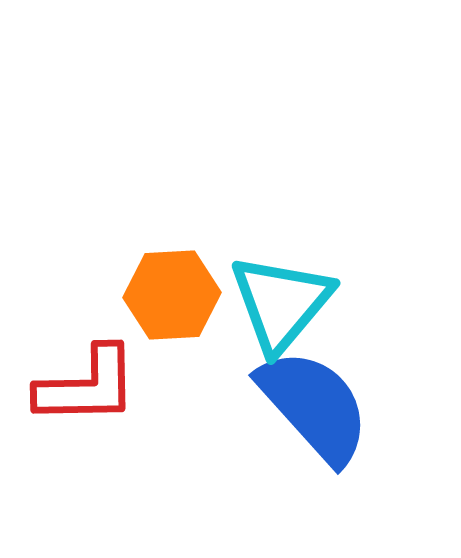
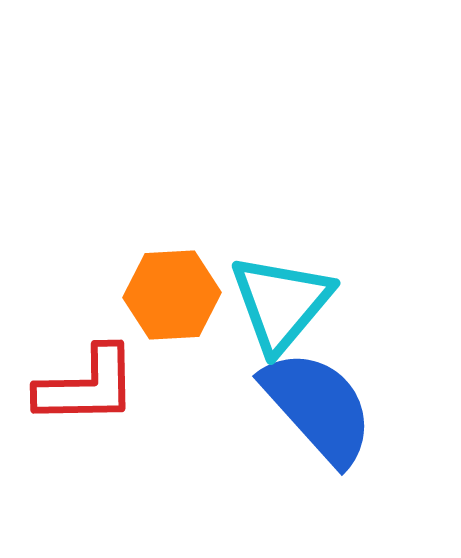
blue semicircle: moved 4 px right, 1 px down
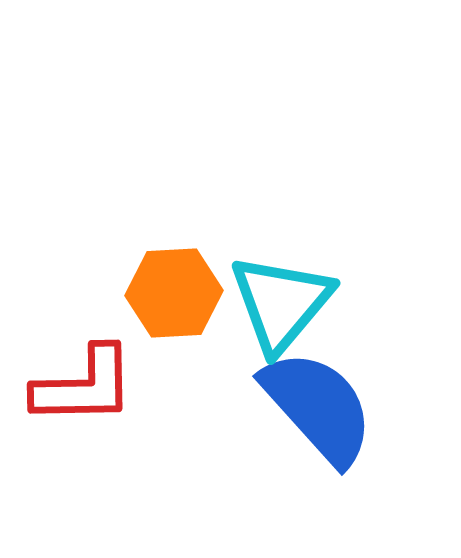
orange hexagon: moved 2 px right, 2 px up
red L-shape: moved 3 px left
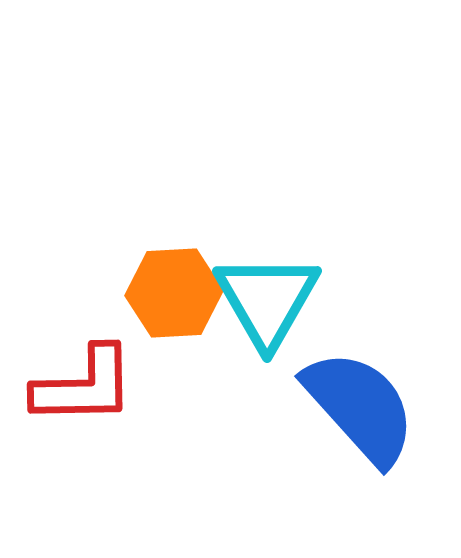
cyan triangle: moved 14 px left, 3 px up; rotated 10 degrees counterclockwise
blue semicircle: moved 42 px right
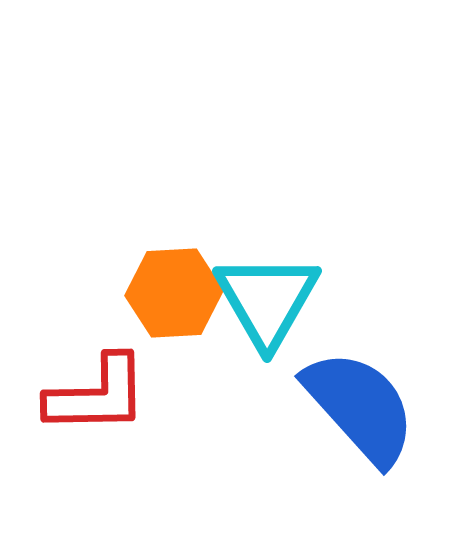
red L-shape: moved 13 px right, 9 px down
